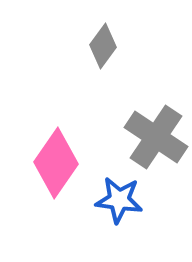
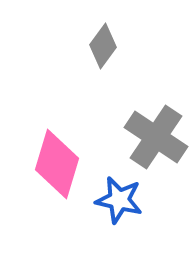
pink diamond: moved 1 px right, 1 px down; rotated 18 degrees counterclockwise
blue star: rotated 6 degrees clockwise
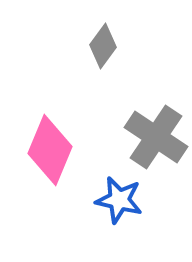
pink diamond: moved 7 px left, 14 px up; rotated 6 degrees clockwise
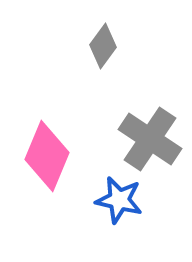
gray cross: moved 6 px left, 2 px down
pink diamond: moved 3 px left, 6 px down
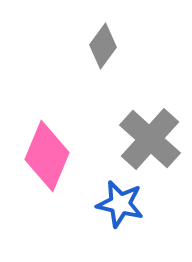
gray cross: rotated 8 degrees clockwise
blue star: moved 1 px right, 4 px down
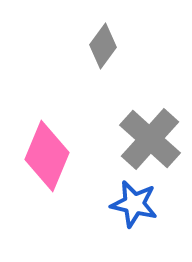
blue star: moved 14 px right
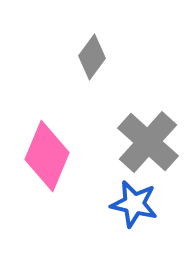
gray diamond: moved 11 px left, 11 px down
gray cross: moved 2 px left, 3 px down
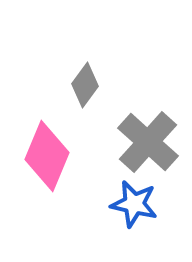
gray diamond: moved 7 px left, 28 px down
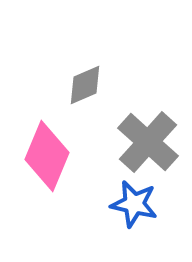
gray diamond: rotated 30 degrees clockwise
